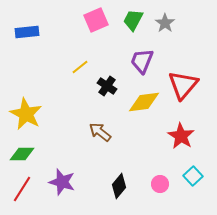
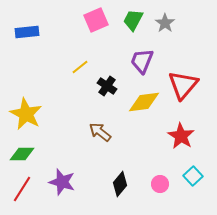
black diamond: moved 1 px right, 2 px up
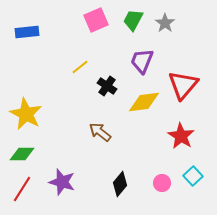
pink circle: moved 2 px right, 1 px up
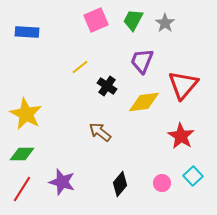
blue rectangle: rotated 10 degrees clockwise
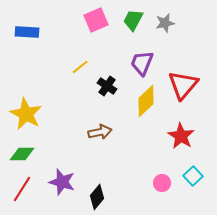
gray star: rotated 24 degrees clockwise
purple trapezoid: moved 2 px down
yellow diamond: moved 2 px right, 1 px up; rotated 36 degrees counterclockwise
brown arrow: rotated 130 degrees clockwise
black diamond: moved 23 px left, 13 px down
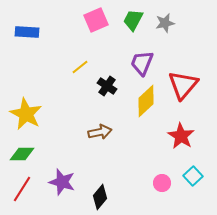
black diamond: moved 3 px right
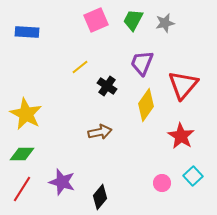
yellow diamond: moved 4 px down; rotated 12 degrees counterclockwise
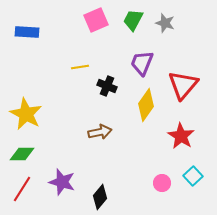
gray star: rotated 30 degrees clockwise
yellow line: rotated 30 degrees clockwise
black cross: rotated 12 degrees counterclockwise
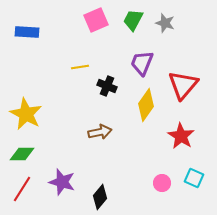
cyan square: moved 1 px right, 2 px down; rotated 24 degrees counterclockwise
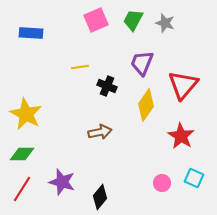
blue rectangle: moved 4 px right, 1 px down
